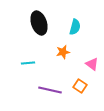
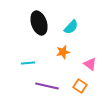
cyan semicircle: moved 4 px left; rotated 28 degrees clockwise
pink triangle: moved 2 px left
purple line: moved 3 px left, 4 px up
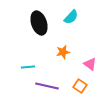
cyan semicircle: moved 10 px up
cyan line: moved 4 px down
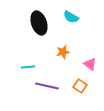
cyan semicircle: rotated 77 degrees clockwise
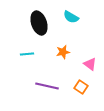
cyan line: moved 1 px left, 13 px up
orange square: moved 1 px right, 1 px down
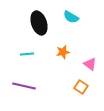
purple line: moved 23 px left
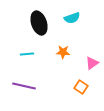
cyan semicircle: moved 1 px right, 1 px down; rotated 49 degrees counterclockwise
orange star: rotated 16 degrees clockwise
pink triangle: moved 2 px right, 1 px up; rotated 48 degrees clockwise
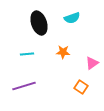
purple line: rotated 30 degrees counterclockwise
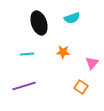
pink triangle: rotated 16 degrees counterclockwise
